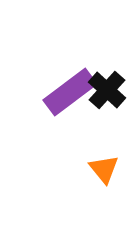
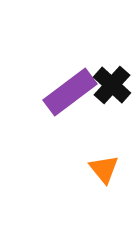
black cross: moved 5 px right, 5 px up
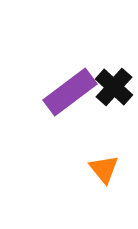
black cross: moved 2 px right, 2 px down
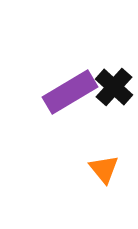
purple rectangle: rotated 6 degrees clockwise
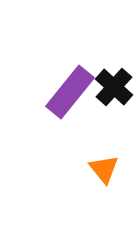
purple rectangle: rotated 20 degrees counterclockwise
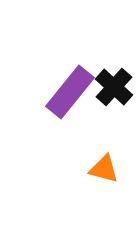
orange triangle: rotated 36 degrees counterclockwise
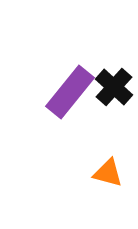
orange triangle: moved 4 px right, 4 px down
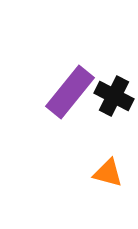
black cross: moved 9 px down; rotated 15 degrees counterclockwise
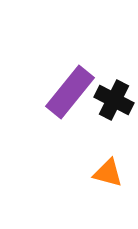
black cross: moved 4 px down
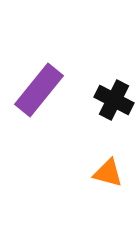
purple rectangle: moved 31 px left, 2 px up
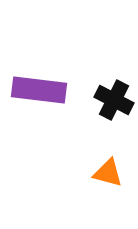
purple rectangle: rotated 58 degrees clockwise
